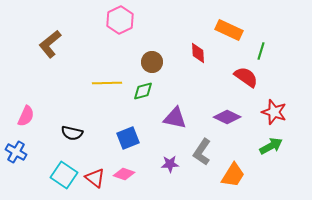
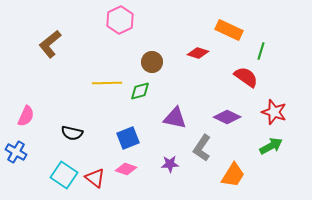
red diamond: rotated 70 degrees counterclockwise
green diamond: moved 3 px left
gray L-shape: moved 4 px up
pink diamond: moved 2 px right, 5 px up
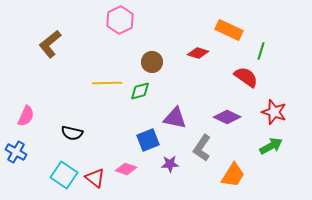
blue square: moved 20 px right, 2 px down
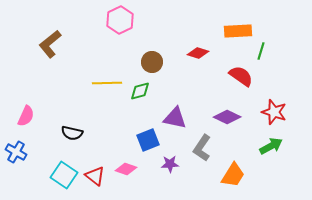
orange rectangle: moved 9 px right, 1 px down; rotated 28 degrees counterclockwise
red semicircle: moved 5 px left, 1 px up
red triangle: moved 2 px up
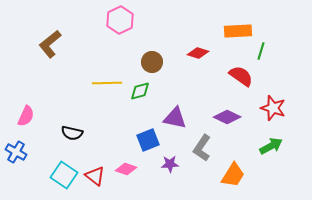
red star: moved 1 px left, 4 px up
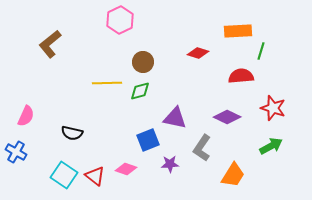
brown circle: moved 9 px left
red semicircle: rotated 40 degrees counterclockwise
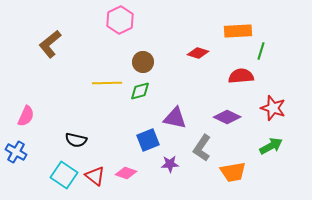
black semicircle: moved 4 px right, 7 px down
pink diamond: moved 4 px down
orange trapezoid: moved 3 px up; rotated 48 degrees clockwise
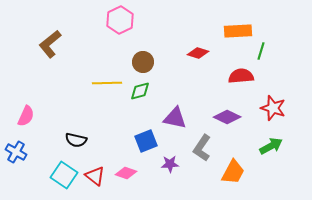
blue square: moved 2 px left, 1 px down
orange trapezoid: rotated 52 degrees counterclockwise
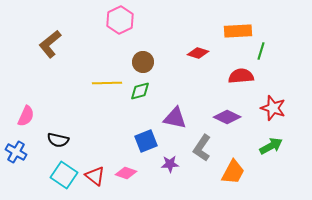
black semicircle: moved 18 px left
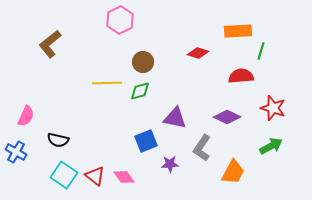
pink diamond: moved 2 px left, 4 px down; rotated 35 degrees clockwise
